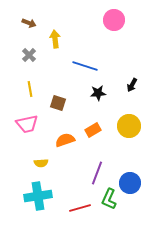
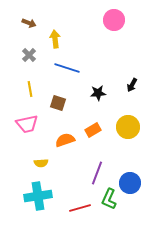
blue line: moved 18 px left, 2 px down
yellow circle: moved 1 px left, 1 px down
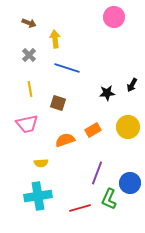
pink circle: moved 3 px up
black star: moved 9 px right
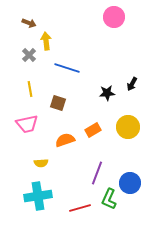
yellow arrow: moved 9 px left, 2 px down
black arrow: moved 1 px up
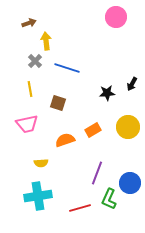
pink circle: moved 2 px right
brown arrow: rotated 40 degrees counterclockwise
gray cross: moved 6 px right, 6 px down
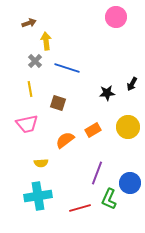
orange semicircle: rotated 18 degrees counterclockwise
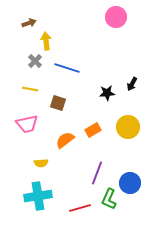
yellow line: rotated 70 degrees counterclockwise
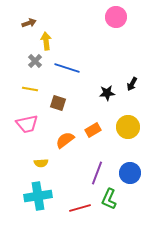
blue circle: moved 10 px up
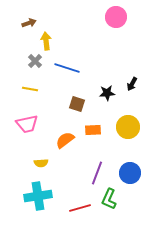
brown square: moved 19 px right, 1 px down
orange rectangle: rotated 28 degrees clockwise
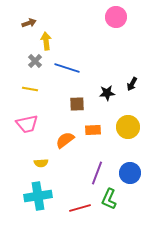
brown square: rotated 21 degrees counterclockwise
